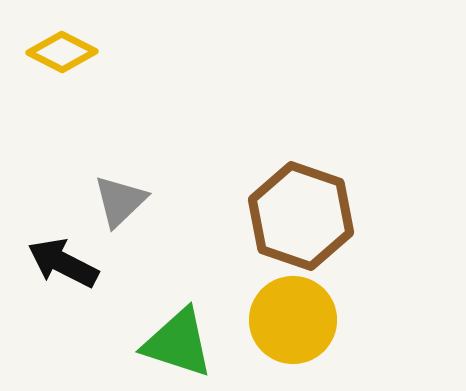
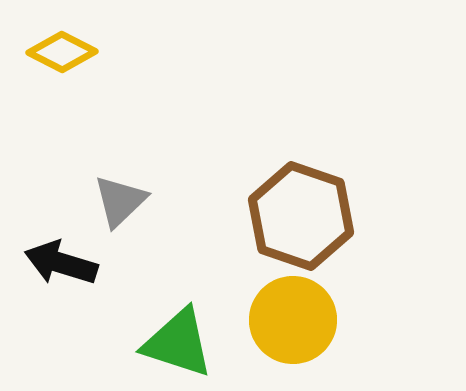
black arrow: moved 2 px left; rotated 10 degrees counterclockwise
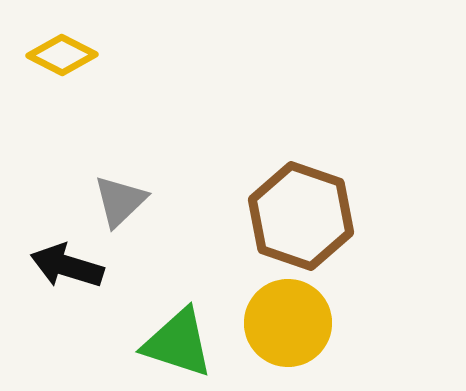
yellow diamond: moved 3 px down
black arrow: moved 6 px right, 3 px down
yellow circle: moved 5 px left, 3 px down
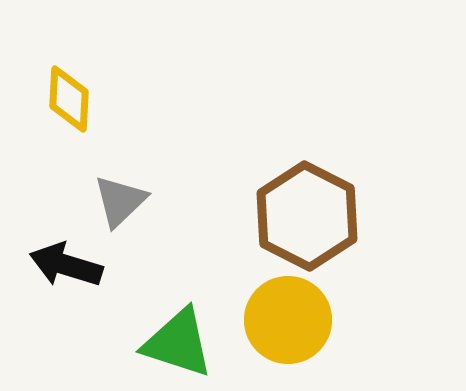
yellow diamond: moved 7 px right, 44 px down; rotated 66 degrees clockwise
brown hexagon: moved 6 px right; rotated 8 degrees clockwise
black arrow: moved 1 px left, 1 px up
yellow circle: moved 3 px up
